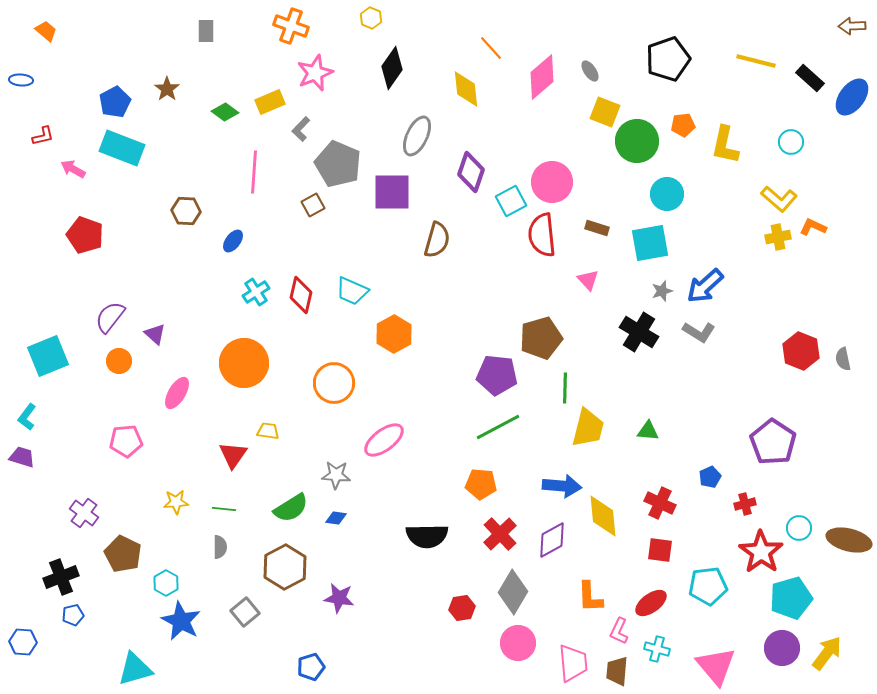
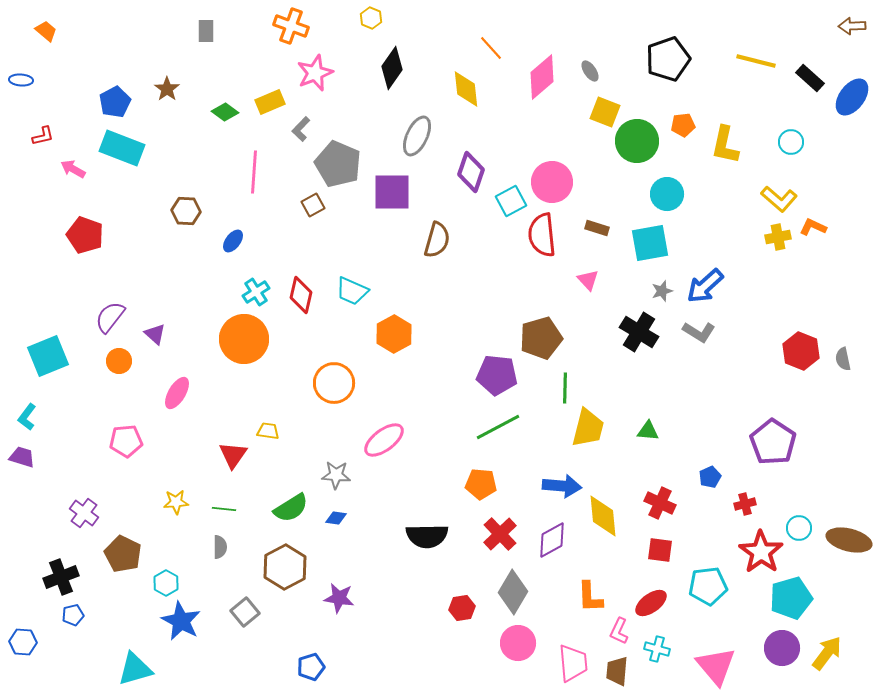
orange circle at (244, 363): moved 24 px up
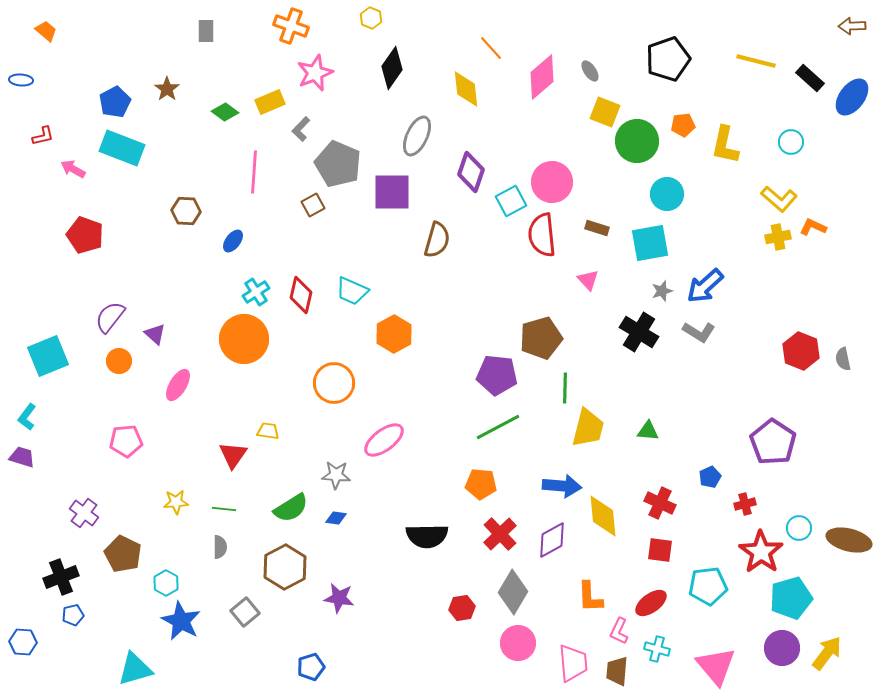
pink ellipse at (177, 393): moved 1 px right, 8 px up
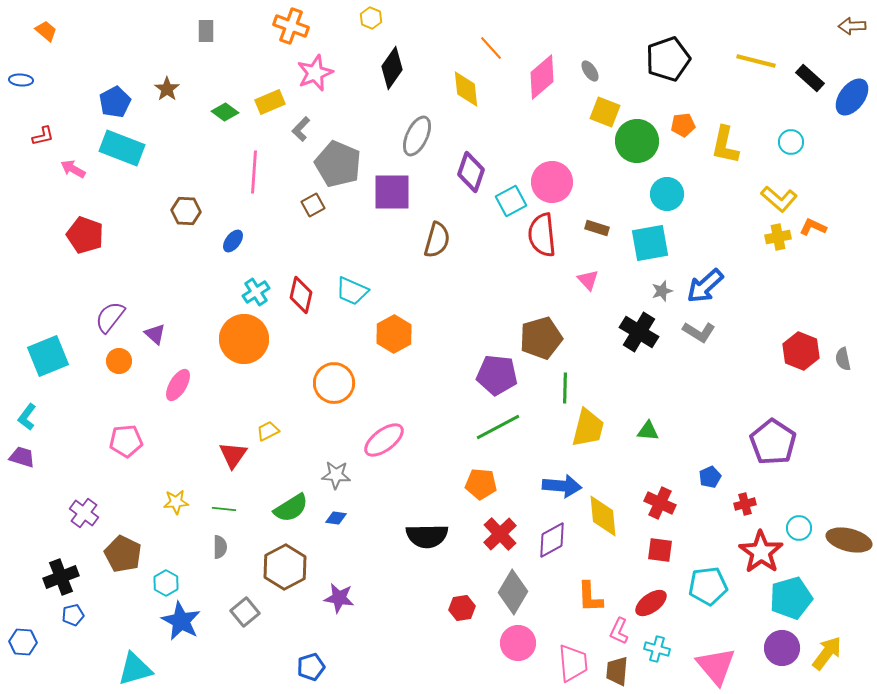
yellow trapezoid at (268, 431): rotated 35 degrees counterclockwise
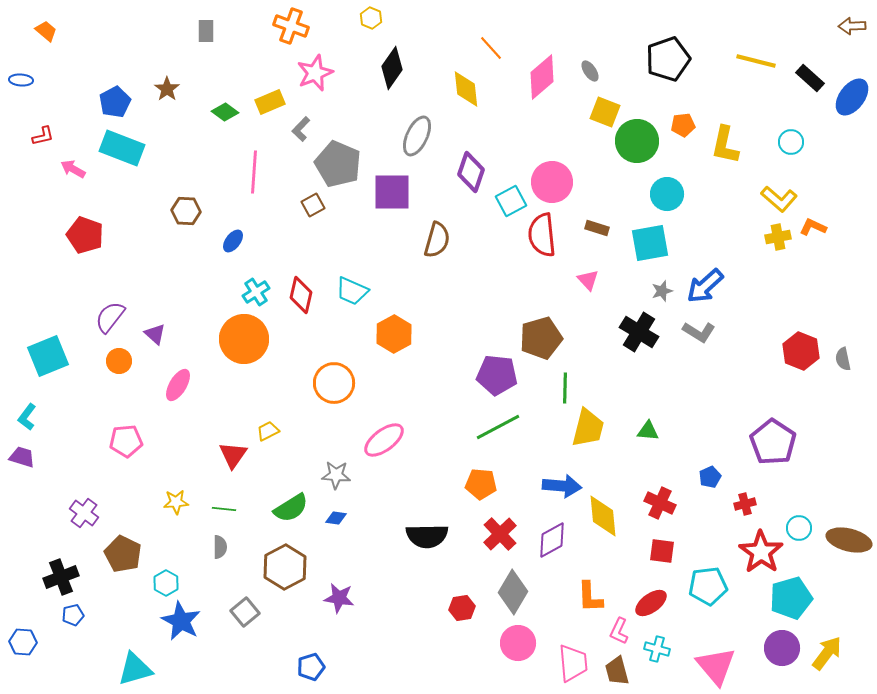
red square at (660, 550): moved 2 px right, 1 px down
brown trapezoid at (617, 671): rotated 20 degrees counterclockwise
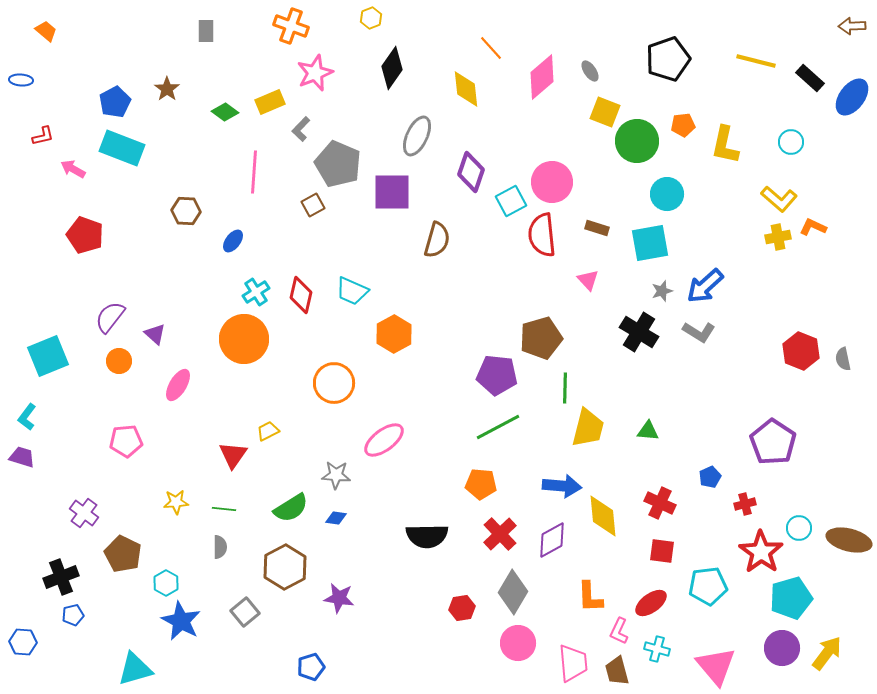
yellow hexagon at (371, 18): rotated 15 degrees clockwise
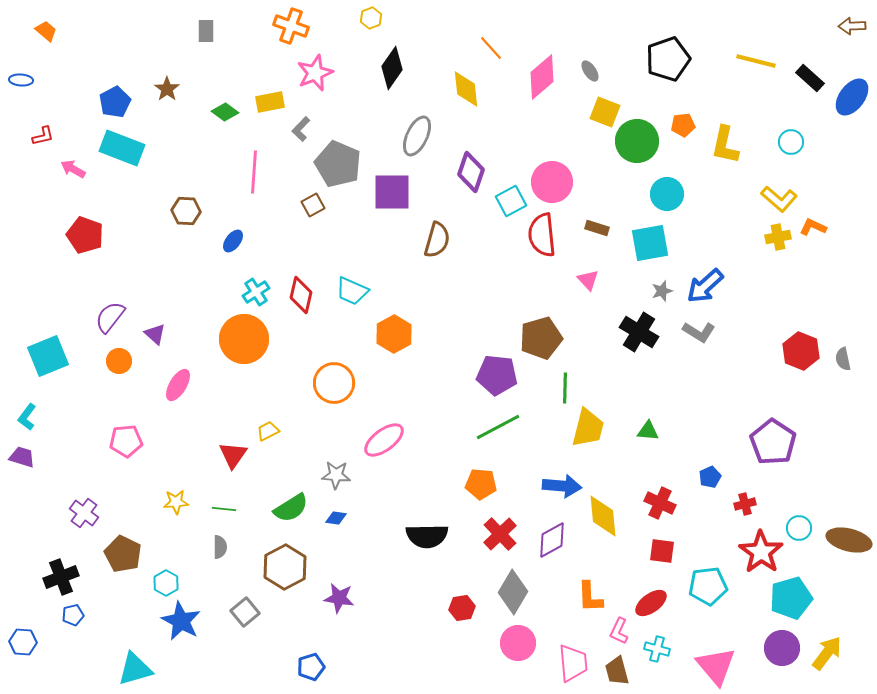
yellow rectangle at (270, 102): rotated 12 degrees clockwise
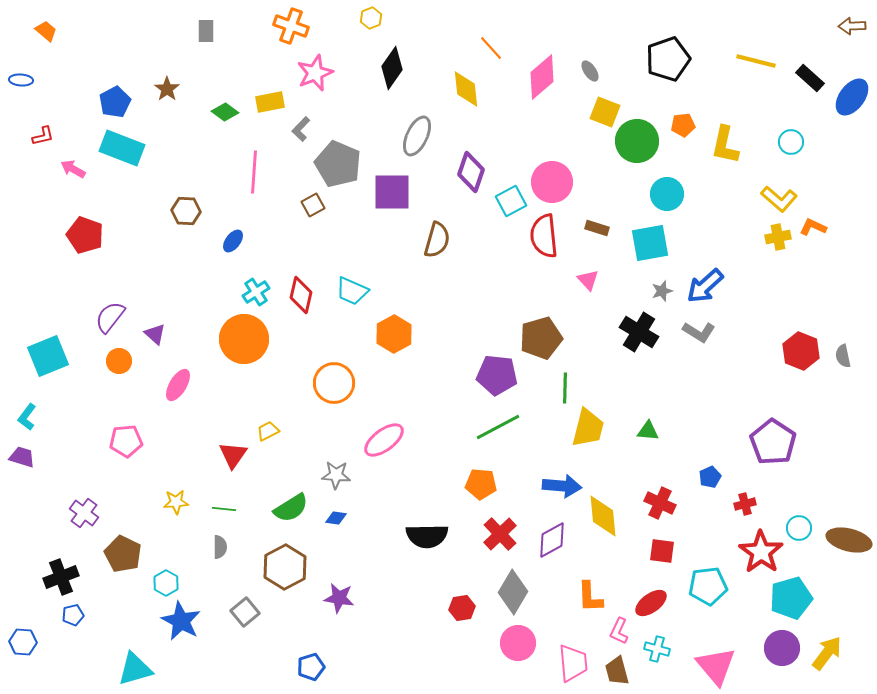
red semicircle at (542, 235): moved 2 px right, 1 px down
gray semicircle at (843, 359): moved 3 px up
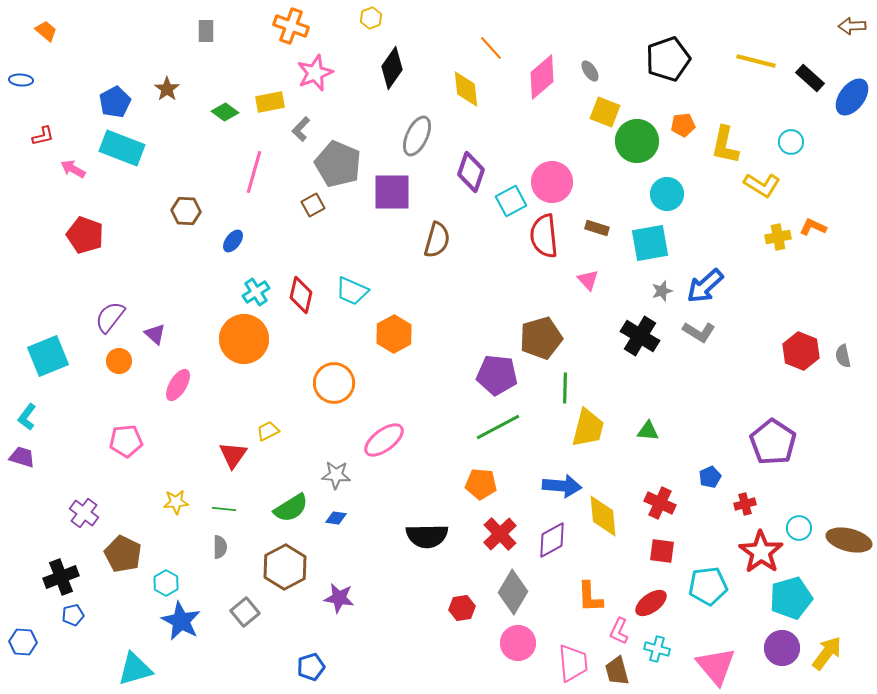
pink line at (254, 172): rotated 12 degrees clockwise
yellow L-shape at (779, 199): moved 17 px left, 14 px up; rotated 9 degrees counterclockwise
black cross at (639, 332): moved 1 px right, 4 px down
